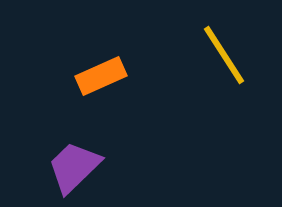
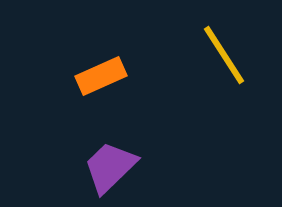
purple trapezoid: moved 36 px right
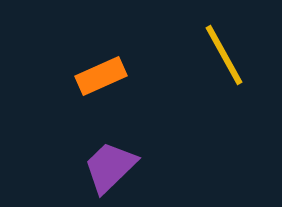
yellow line: rotated 4 degrees clockwise
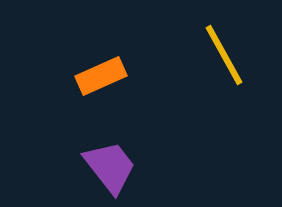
purple trapezoid: rotated 96 degrees clockwise
